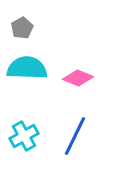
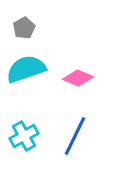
gray pentagon: moved 2 px right
cyan semicircle: moved 1 px left, 1 px down; rotated 21 degrees counterclockwise
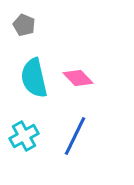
gray pentagon: moved 3 px up; rotated 20 degrees counterclockwise
cyan semicircle: moved 8 px right, 9 px down; rotated 84 degrees counterclockwise
pink diamond: rotated 24 degrees clockwise
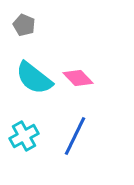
cyan semicircle: rotated 39 degrees counterclockwise
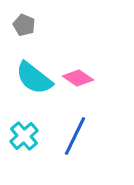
pink diamond: rotated 12 degrees counterclockwise
cyan cross: rotated 12 degrees counterclockwise
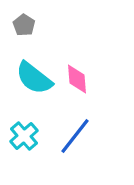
gray pentagon: rotated 10 degrees clockwise
pink diamond: moved 1 px left, 1 px down; rotated 52 degrees clockwise
blue line: rotated 12 degrees clockwise
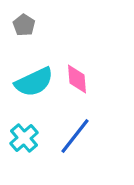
cyan semicircle: moved 4 px down; rotated 63 degrees counterclockwise
cyan cross: moved 2 px down
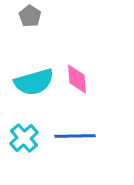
gray pentagon: moved 6 px right, 9 px up
cyan semicircle: rotated 9 degrees clockwise
blue line: rotated 51 degrees clockwise
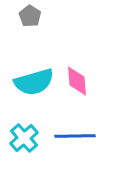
pink diamond: moved 2 px down
